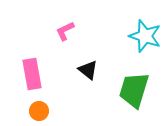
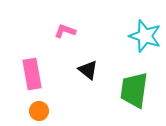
pink L-shape: rotated 45 degrees clockwise
green trapezoid: rotated 9 degrees counterclockwise
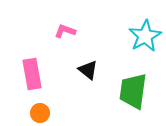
cyan star: rotated 24 degrees clockwise
green trapezoid: moved 1 px left, 1 px down
orange circle: moved 1 px right, 2 px down
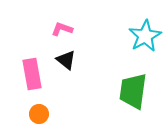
pink L-shape: moved 3 px left, 2 px up
black triangle: moved 22 px left, 10 px up
orange circle: moved 1 px left, 1 px down
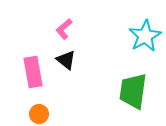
pink L-shape: moved 2 px right; rotated 60 degrees counterclockwise
pink rectangle: moved 1 px right, 2 px up
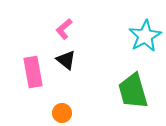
green trapezoid: rotated 24 degrees counterclockwise
orange circle: moved 23 px right, 1 px up
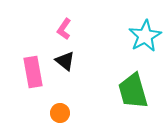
pink L-shape: rotated 15 degrees counterclockwise
black triangle: moved 1 px left, 1 px down
orange circle: moved 2 px left
